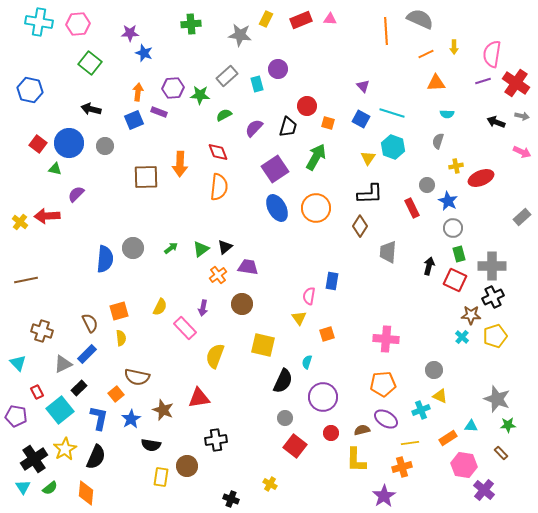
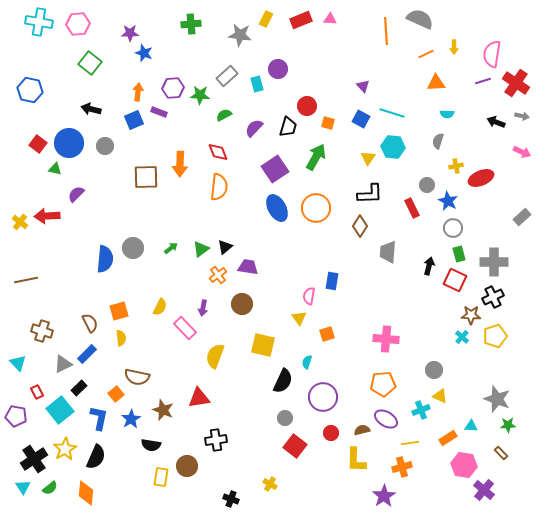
cyan hexagon at (393, 147): rotated 15 degrees counterclockwise
gray cross at (492, 266): moved 2 px right, 4 px up
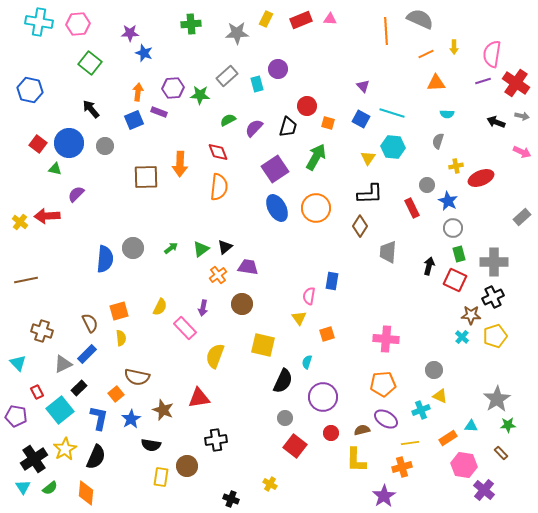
gray star at (240, 35): moved 3 px left, 2 px up; rotated 10 degrees counterclockwise
black arrow at (91, 109): rotated 36 degrees clockwise
green semicircle at (224, 115): moved 4 px right, 5 px down
gray star at (497, 399): rotated 20 degrees clockwise
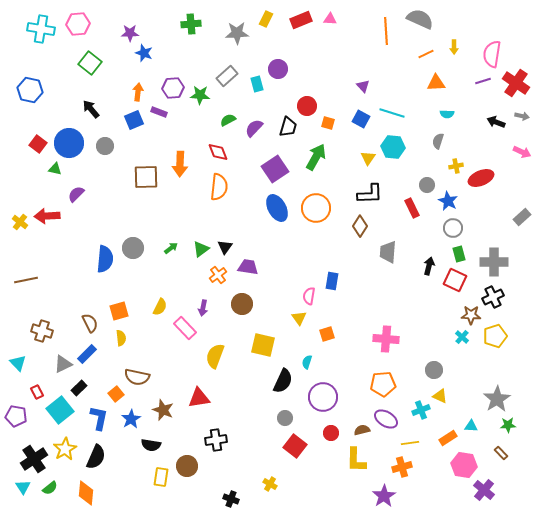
cyan cross at (39, 22): moved 2 px right, 7 px down
black triangle at (225, 247): rotated 14 degrees counterclockwise
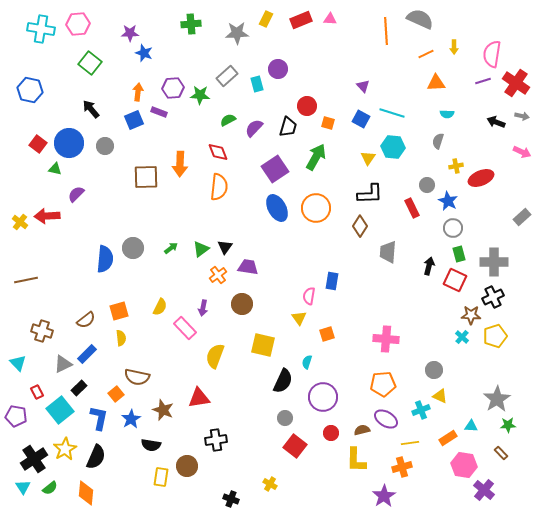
brown semicircle at (90, 323): moved 4 px left, 3 px up; rotated 78 degrees clockwise
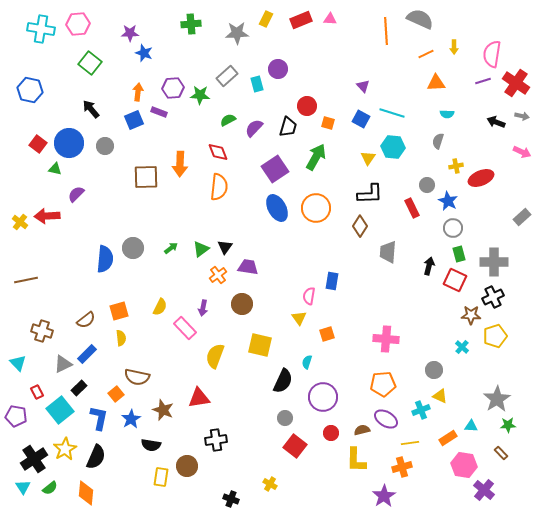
cyan cross at (462, 337): moved 10 px down
yellow square at (263, 345): moved 3 px left
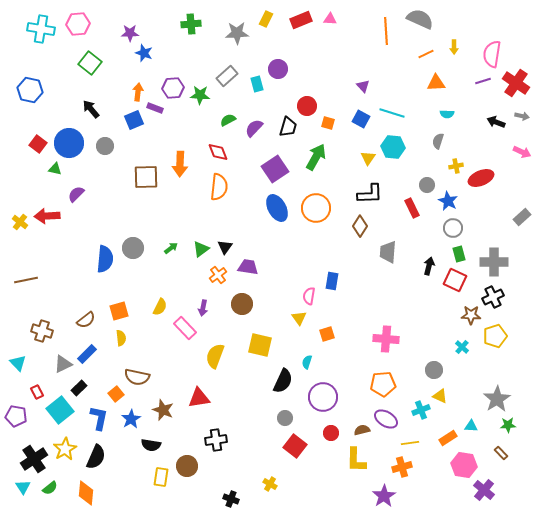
purple rectangle at (159, 112): moved 4 px left, 4 px up
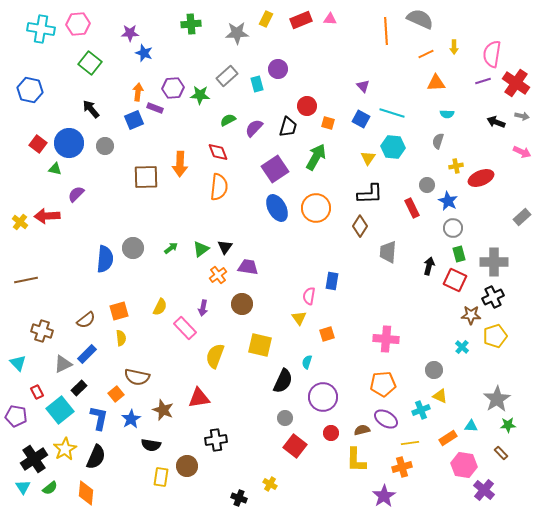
black cross at (231, 499): moved 8 px right, 1 px up
